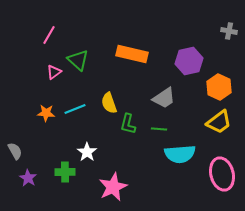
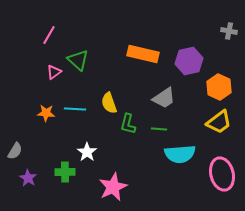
orange rectangle: moved 11 px right
cyan line: rotated 25 degrees clockwise
gray semicircle: rotated 60 degrees clockwise
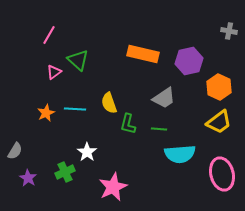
orange star: rotated 30 degrees counterclockwise
green cross: rotated 24 degrees counterclockwise
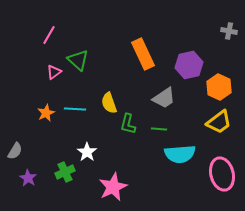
orange rectangle: rotated 52 degrees clockwise
purple hexagon: moved 4 px down
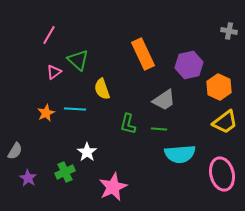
gray trapezoid: moved 2 px down
yellow semicircle: moved 7 px left, 14 px up
yellow trapezoid: moved 6 px right
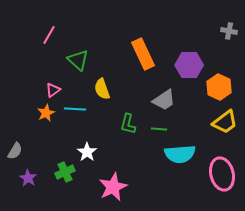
purple hexagon: rotated 12 degrees clockwise
pink triangle: moved 1 px left, 18 px down
